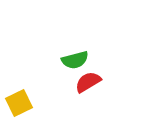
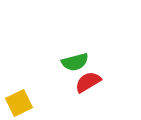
green semicircle: moved 2 px down
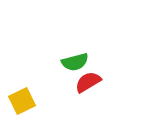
yellow square: moved 3 px right, 2 px up
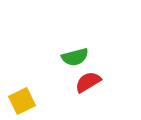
green semicircle: moved 5 px up
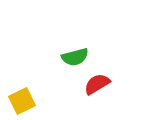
red semicircle: moved 9 px right, 2 px down
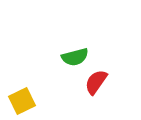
red semicircle: moved 1 px left, 2 px up; rotated 24 degrees counterclockwise
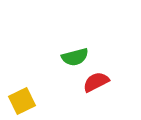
red semicircle: rotated 28 degrees clockwise
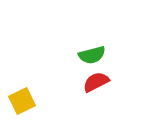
green semicircle: moved 17 px right, 2 px up
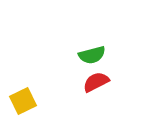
yellow square: moved 1 px right
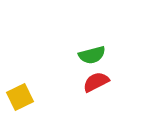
yellow square: moved 3 px left, 4 px up
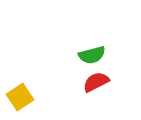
yellow square: rotated 8 degrees counterclockwise
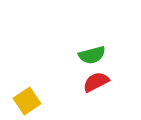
yellow square: moved 7 px right, 4 px down
